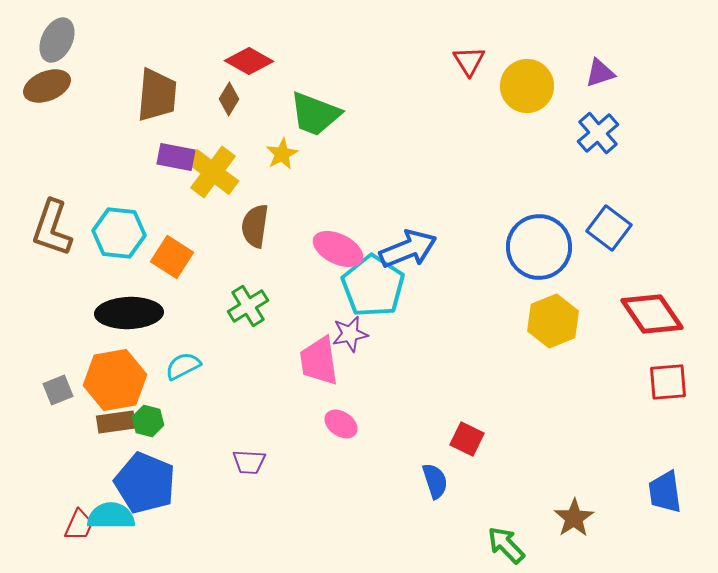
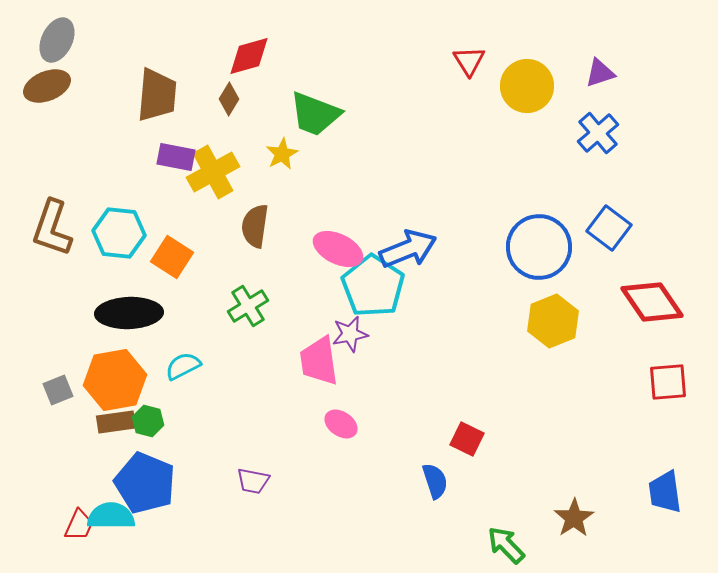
red diamond at (249, 61): moved 5 px up; rotated 45 degrees counterclockwise
yellow cross at (213, 172): rotated 24 degrees clockwise
red diamond at (652, 314): moved 12 px up
purple trapezoid at (249, 462): moved 4 px right, 19 px down; rotated 8 degrees clockwise
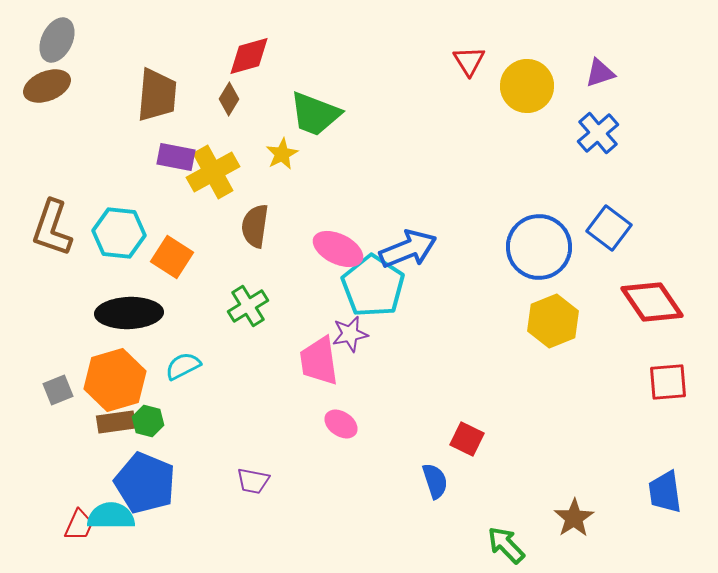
orange hexagon at (115, 380): rotated 6 degrees counterclockwise
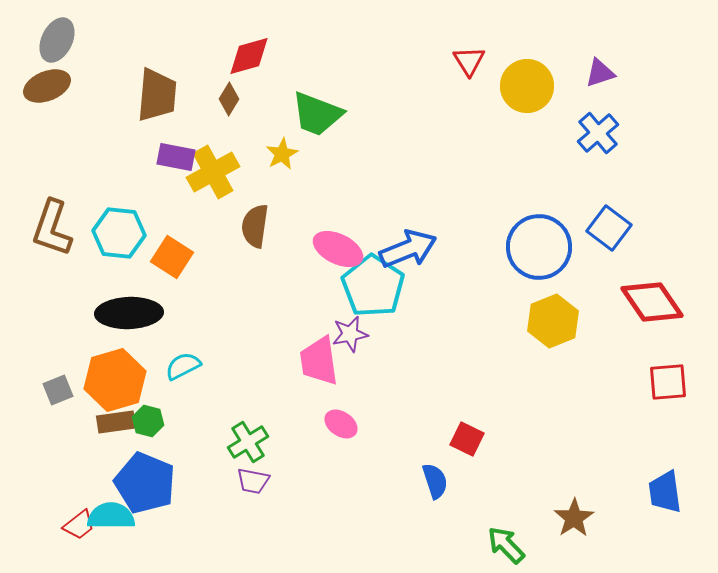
green trapezoid at (315, 114): moved 2 px right
green cross at (248, 306): moved 136 px down
red trapezoid at (79, 525): rotated 28 degrees clockwise
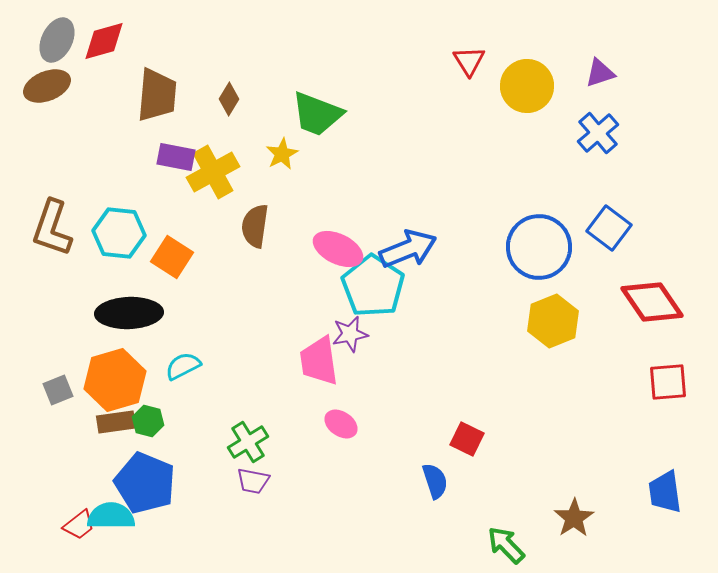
red diamond at (249, 56): moved 145 px left, 15 px up
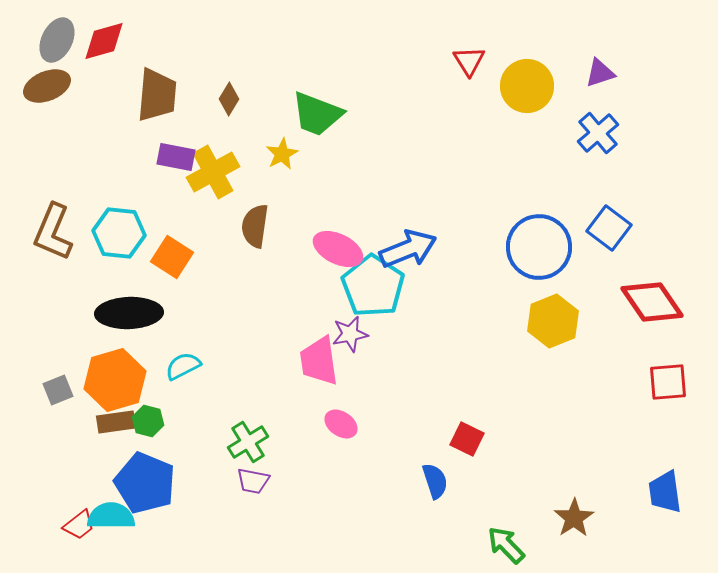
brown L-shape at (52, 228): moved 1 px right, 4 px down; rotated 4 degrees clockwise
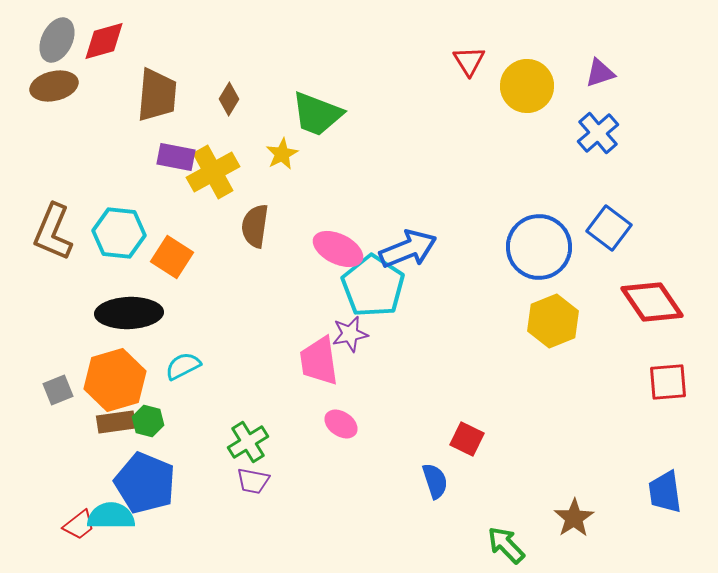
brown ellipse at (47, 86): moved 7 px right; rotated 9 degrees clockwise
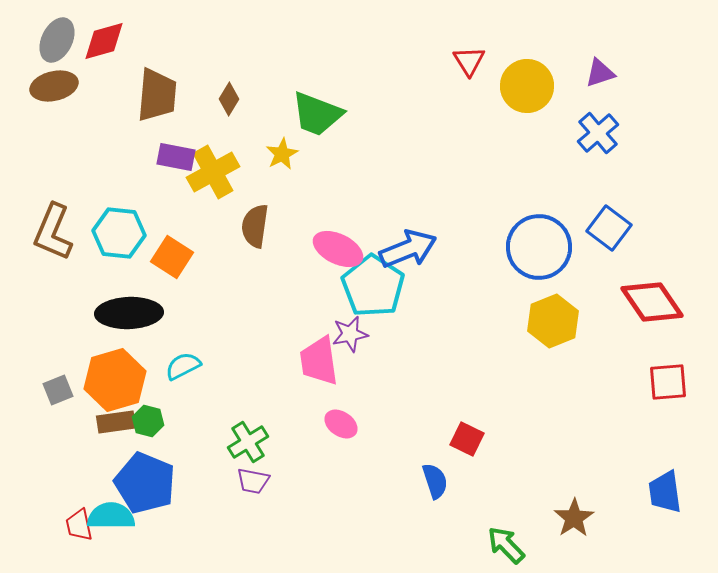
red trapezoid at (79, 525): rotated 116 degrees clockwise
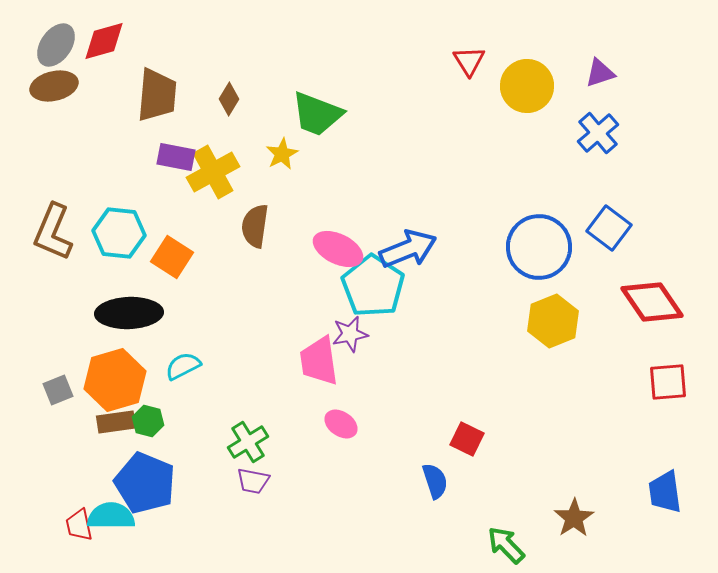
gray ellipse at (57, 40): moved 1 px left, 5 px down; rotated 9 degrees clockwise
